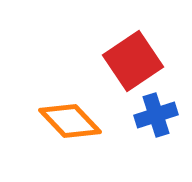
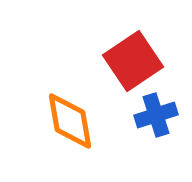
orange diamond: rotated 34 degrees clockwise
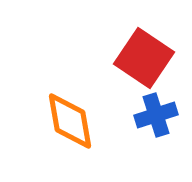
red square: moved 11 px right, 3 px up; rotated 22 degrees counterclockwise
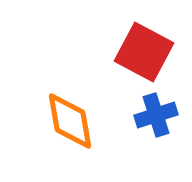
red square: moved 6 px up; rotated 6 degrees counterclockwise
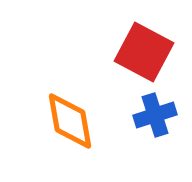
blue cross: moved 1 px left
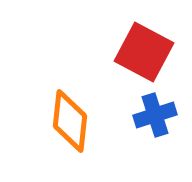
orange diamond: rotated 16 degrees clockwise
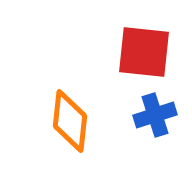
red square: rotated 22 degrees counterclockwise
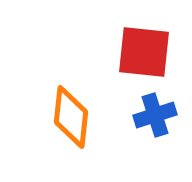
orange diamond: moved 1 px right, 4 px up
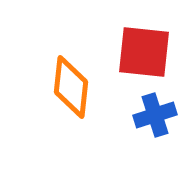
orange diamond: moved 30 px up
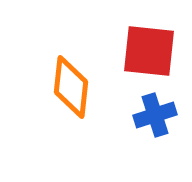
red square: moved 5 px right, 1 px up
